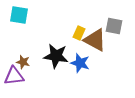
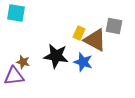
cyan square: moved 3 px left, 2 px up
blue star: moved 3 px right, 1 px up
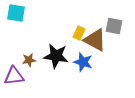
brown star: moved 6 px right, 2 px up; rotated 24 degrees counterclockwise
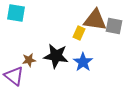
brown triangle: moved 20 px up; rotated 20 degrees counterclockwise
blue star: rotated 18 degrees clockwise
purple triangle: rotated 45 degrees clockwise
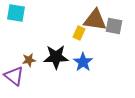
black star: moved 1 px down; rotated 10 degrees counterclockwise
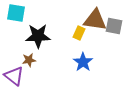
black star: moved 18 px left, 21 px up
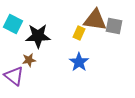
cyan square: moved 3 px left, 11 px down; rotated 18 degrees clockwise
blue star: moved 4 px left
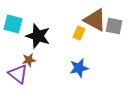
brown triangle: rotated 20 degrees clockwise
cyan square: rotated 12 degrees counterclockwise
black star: rotated 20 degrees clockwise
blue star: moved 6 px down; rotated 24 degrees clockwise
purple triangle: moved 4 px right, 2 px up
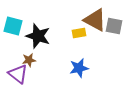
cyan square: moved 2 px down
yellow rectangle: rotated 56 degrees clockwise
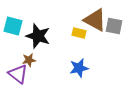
yellow rectangle: rotated 24 degrees clockwise
